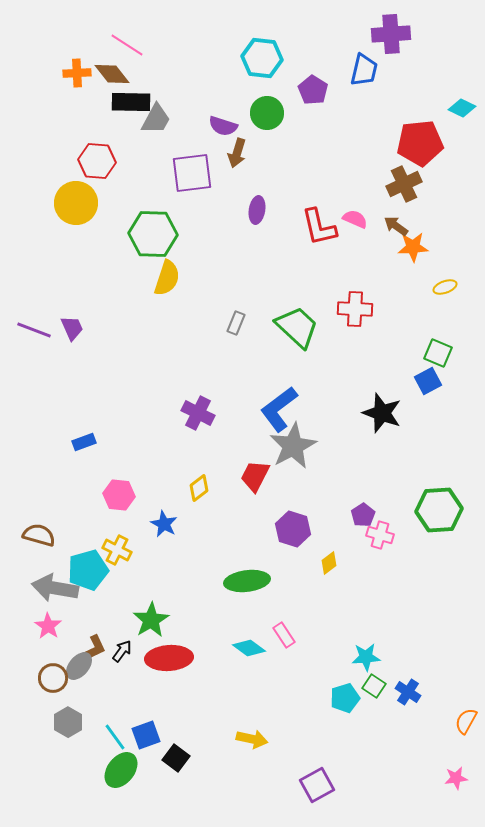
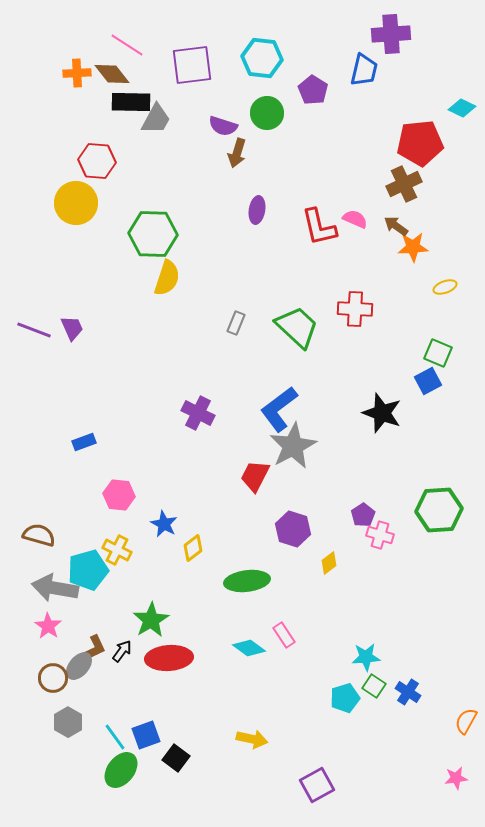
purple square at (192, 173): moved 108 px up
yellow diamond at (199, 488): moved 6 px left, 60 px down
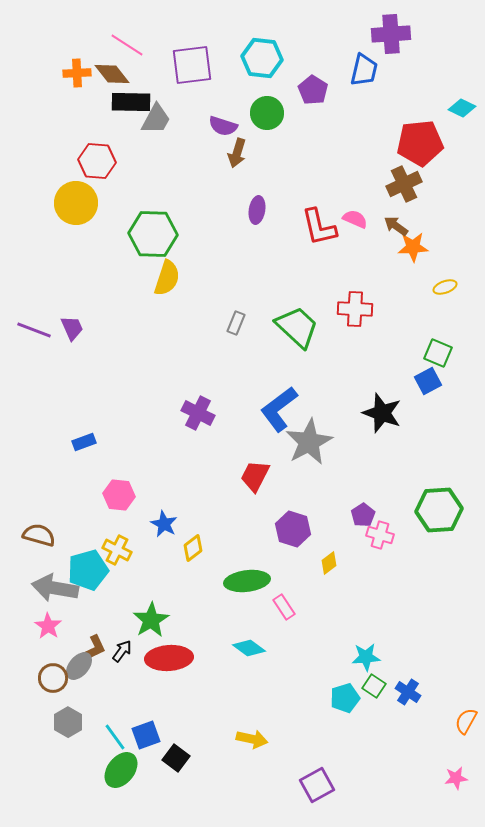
gray star at (293, 446): moved 16 px right, 4 px up
pink rectangle at (284, 635): moved 28 px up
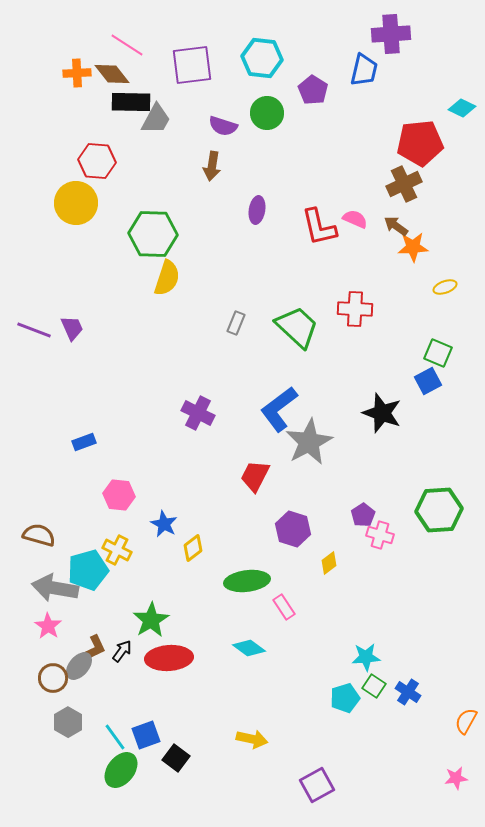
brown arrow at (237, 153): moved 25 px left, 13 px down; rotated 8 degrees counterclockwise
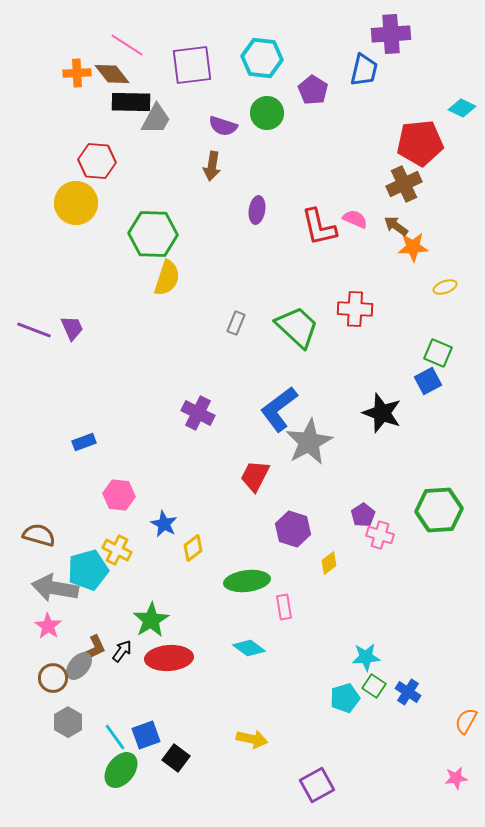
pink rectangle at (284, 607): rotated 25 degrees clockwise
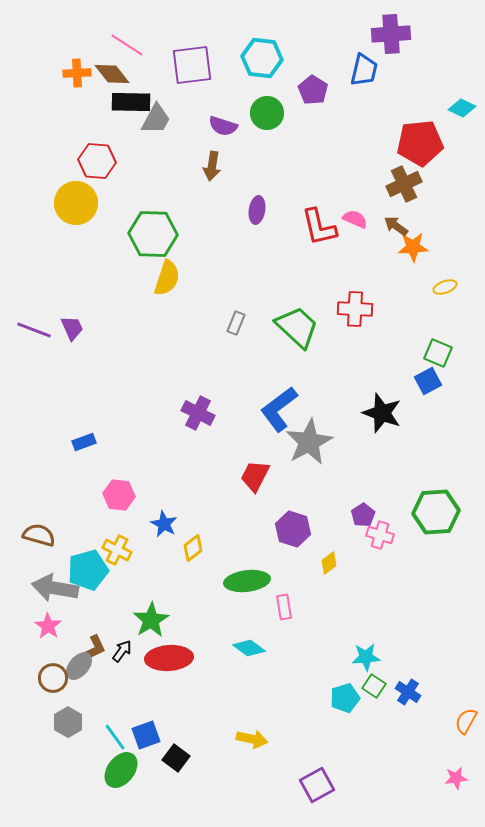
green hexagon at (439, 510): moved 3 px left, 2 px down
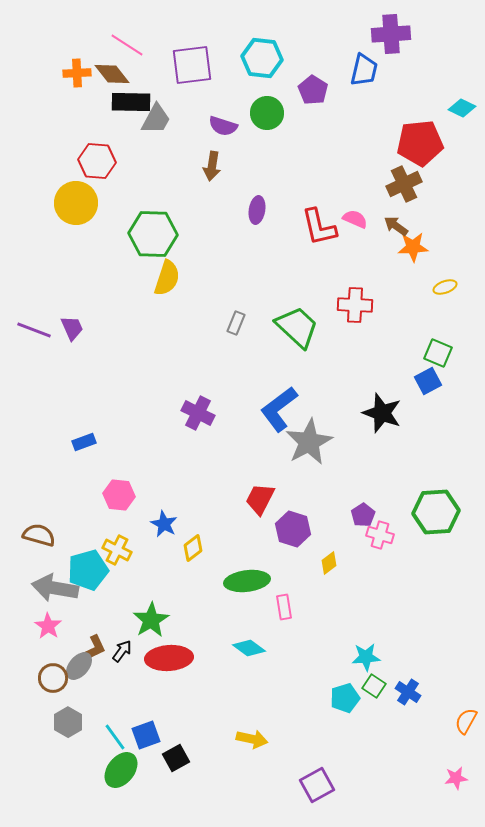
red cross at (355, 309): moved 4 px up
red trapezoid at (255, 476): moved 5 px right, 23 px down
black square at (176, 758): rotated 24 degrees clockwise
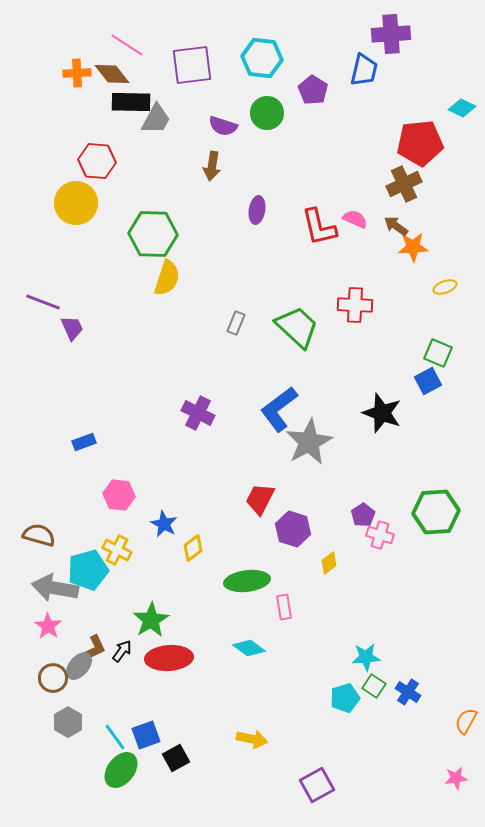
purple line at (34, 330): moved 9 px right, 28 px up
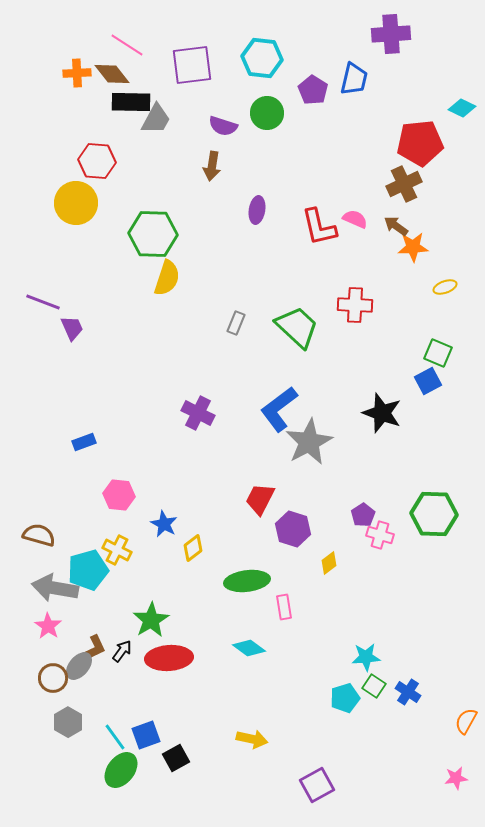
blue trapezoid at (364, 70): moved 10 px left, 9 px down
green hexagon at (436, 512): moved 2 px left, 2 px down; rotated 6 degrees clockwise
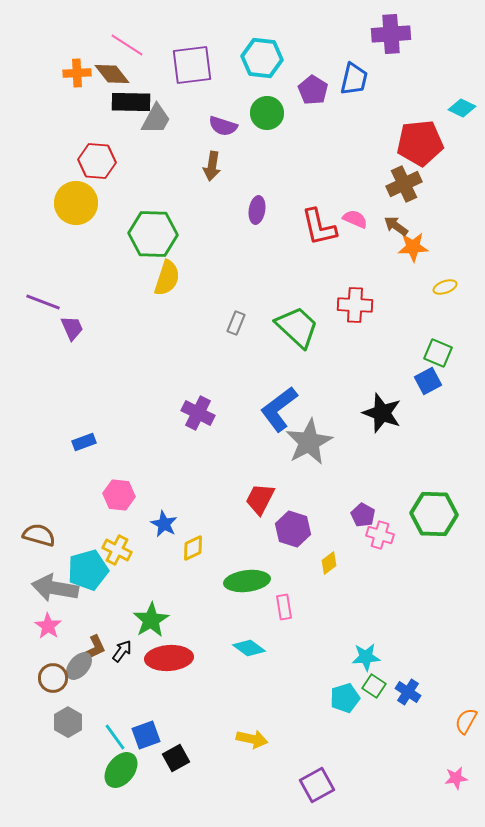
purple pentagon at (363, 515): rotated 10 degrees counterclockwise
yellow diamond at (193, 548): rotated 12 degrees clockwise
